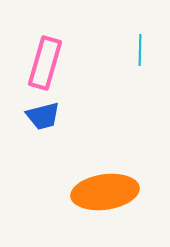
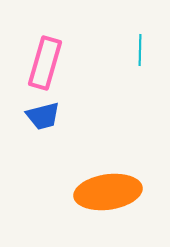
orange ellipse: moved 3 px right
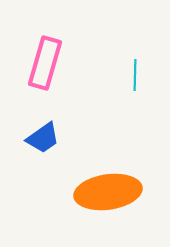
cyan line: moved 5 px left, 25 px down
blue trapezoid: moved 22 px down; rotated 21 degrees counterclockwise
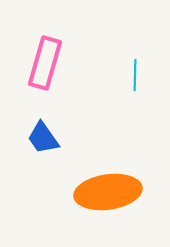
blue trapezoid: rotated 90 degrees clockwise
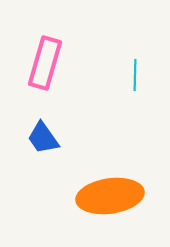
orange ellipse: moved 2 px right, 4 px down
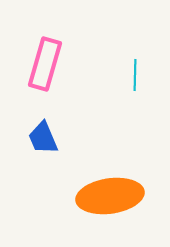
pink rectangle: moved 1 px down
blue trapezoid: rotated 12 degrees clockwise
